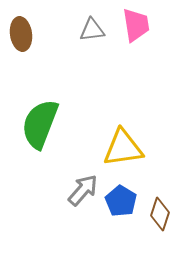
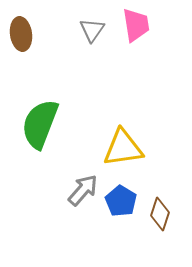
gray triangle: rotated 48 degrees counterclockwise
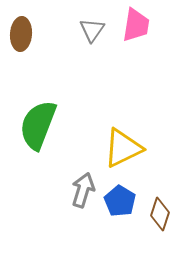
pink trapezoid: rotated 18 degrees clockwise
brown ellipse: rotated 12 degrees clockwise
green semicircle: moved 2 px left, 1 px down
yellow triangle: rotated 18 degrees counterclockwise
gray arrow: rotated 24 degrees counterclockwise
blue pentagon: moved 1 px left
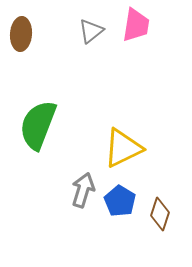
gray triangle: moved 1 px left, 1 px down; rotated 16 degrees clockwise
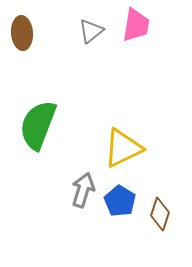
brown ellipse: moved 1 px right, 1 px up; rotated 8 degrees counterclockwise
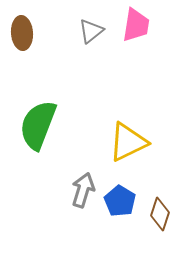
yellow triangle: moved 5 px right, 6 px up
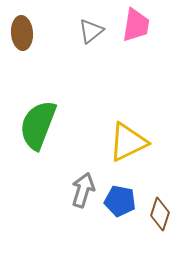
blue pentagon: rotated 20 degrees counterclockwise
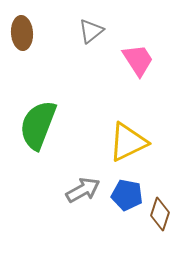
pink trapezoid: moved 2 px right, 35 px down; rotated 42 degrees counterclockwise
gray arrow: rotated 44 degrees clockwise
blue pentagon: moved 7 px right, 6 px up
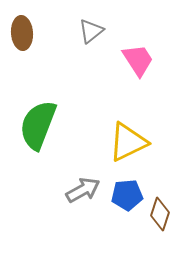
blue pentagon: rotated 16 degrees counterclockwise
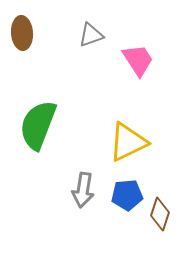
gray triangle: moved 4 px down; rotated 20 degrees clockwise
gray arrow: rotated 128 degrees clockwise
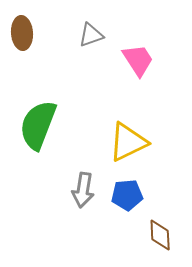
brown diamond: moved 21 px down; rotated 20 degrees counterclockwise
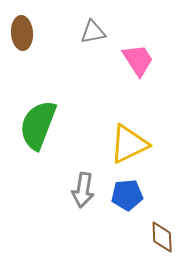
gray triangle: moved 2 px right, 3 px up; rotated 8 degrees clockwise
yellow triangle: moved 1 px right, 2 px down
brown diamond: moved 2 px right, 2 px down
